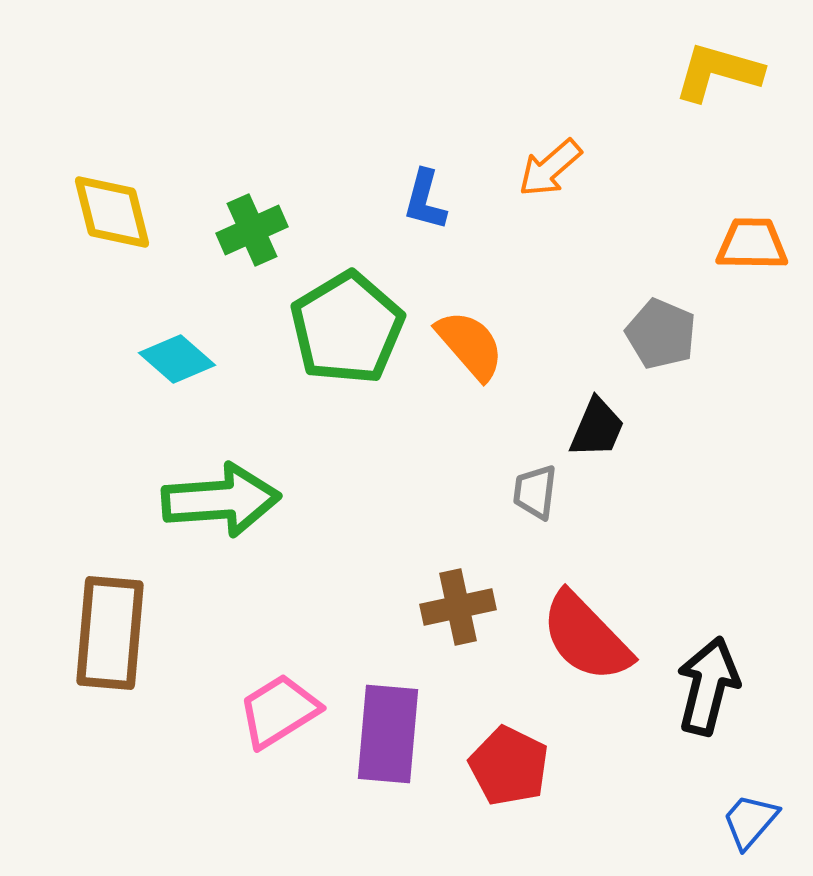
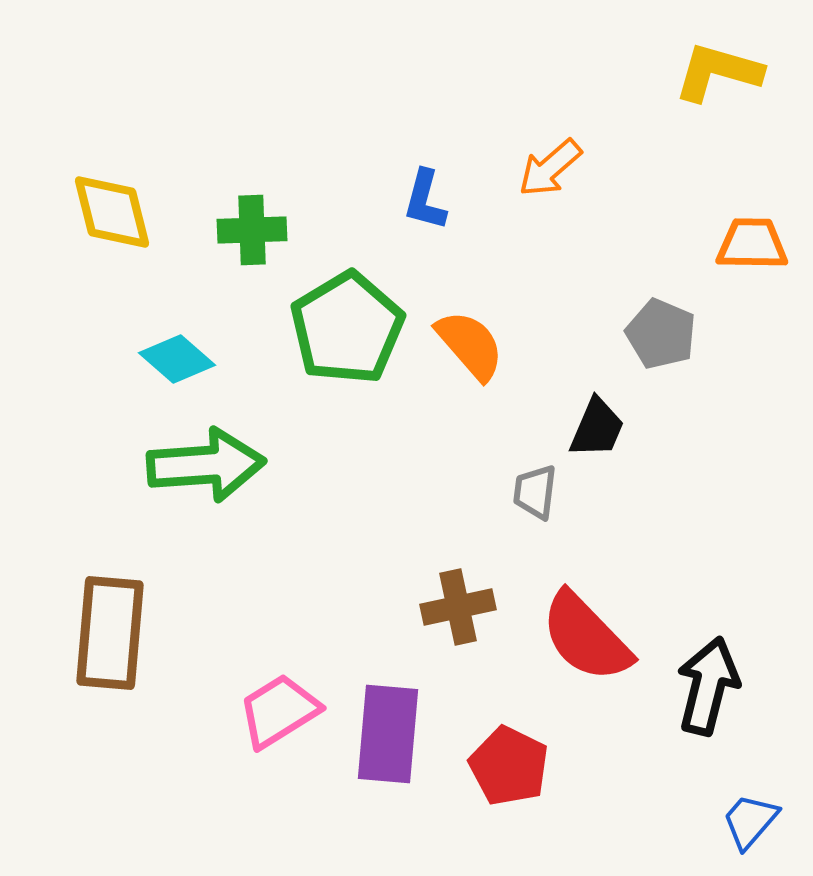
green cross: rotated 22 degrees clockwise
green arrow: moved 15 px left, 35 px up
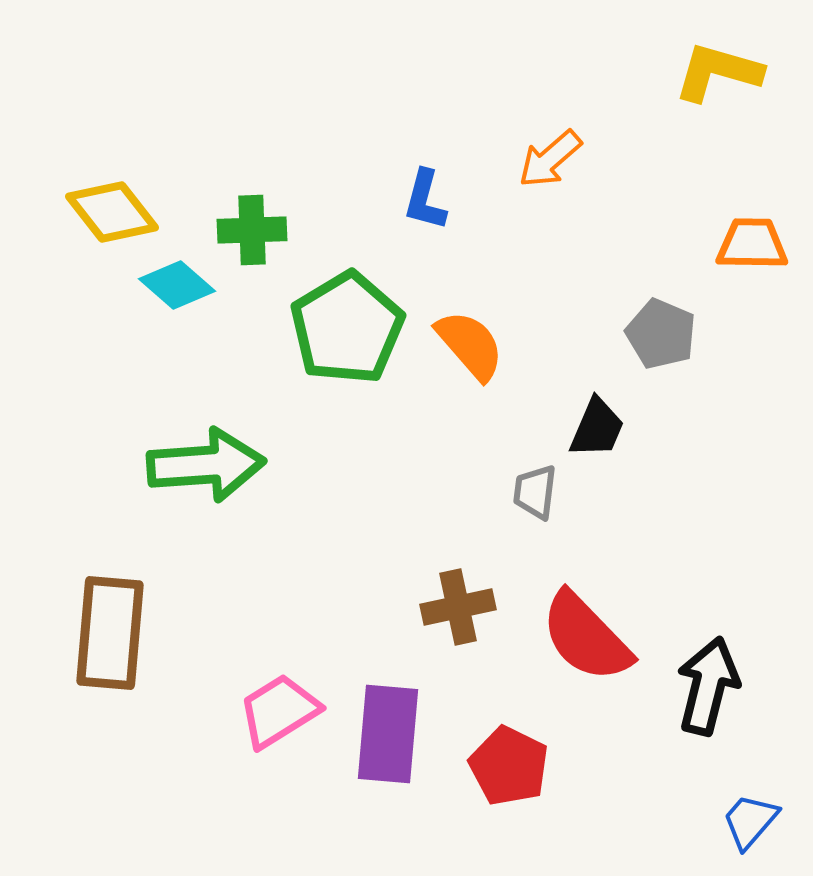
orange arrow: moved 9 px up
yellow diamond: rotated 24 degrees counterclockwise
cyan diamond: moved 74 px up
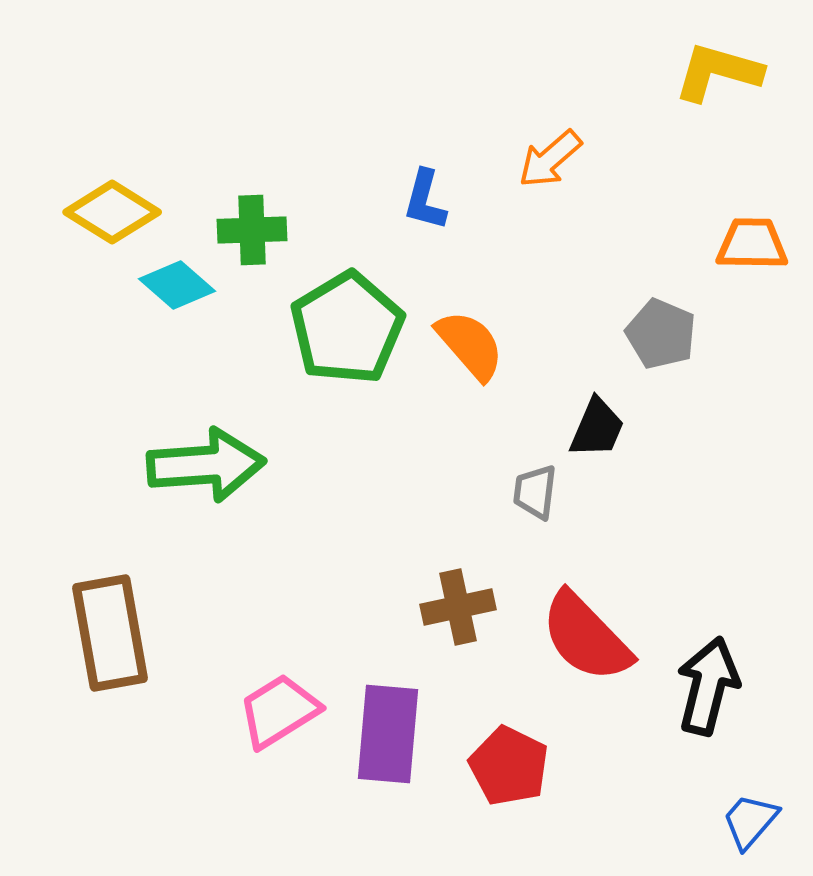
yellow diamond: rotated 20 degrees counterclockwise
brown rectangle: rotated 15 degrees counterclockwise
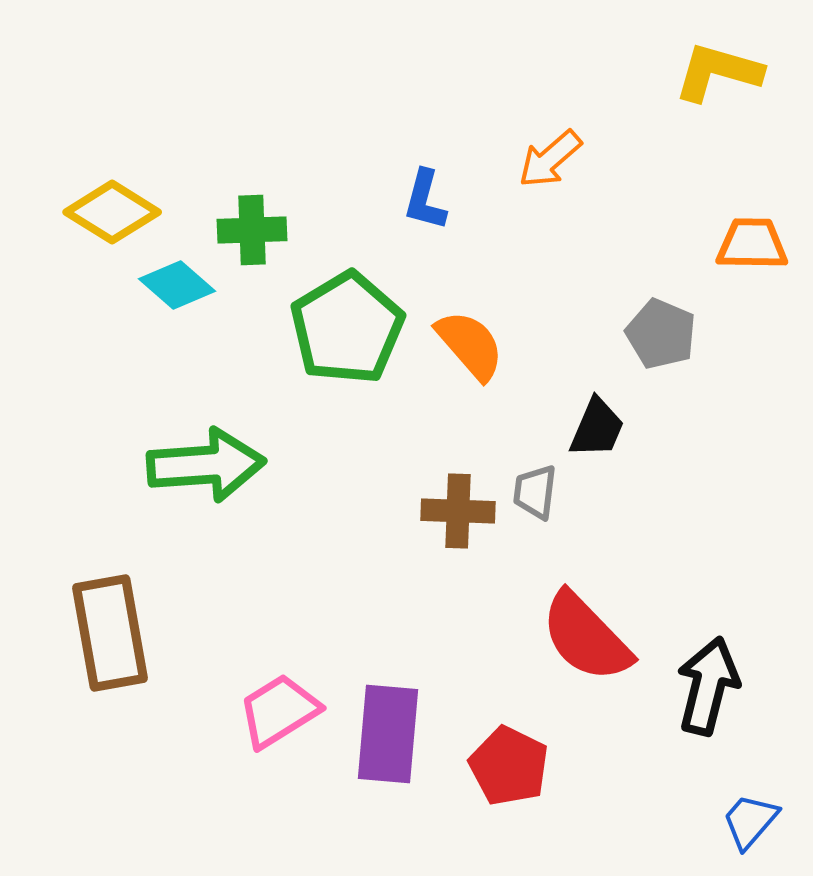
brown cross: moved 96 px up; rotated 14 degrees clockwise
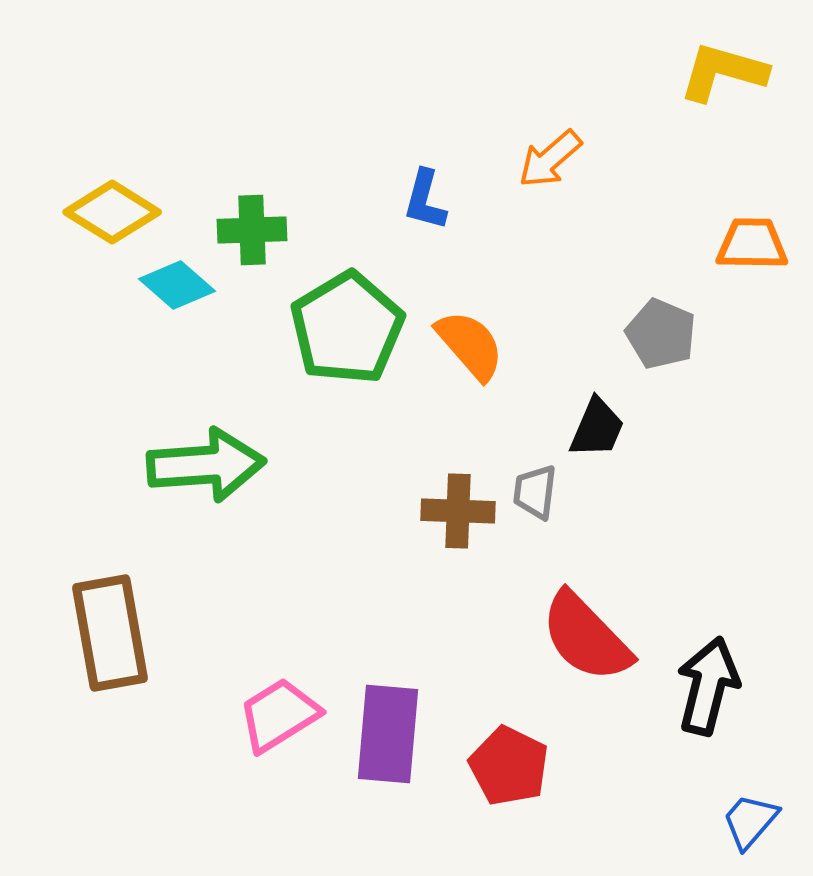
yellow L-shape: moved 5 px right
pink trapezoid: moved 4 px down
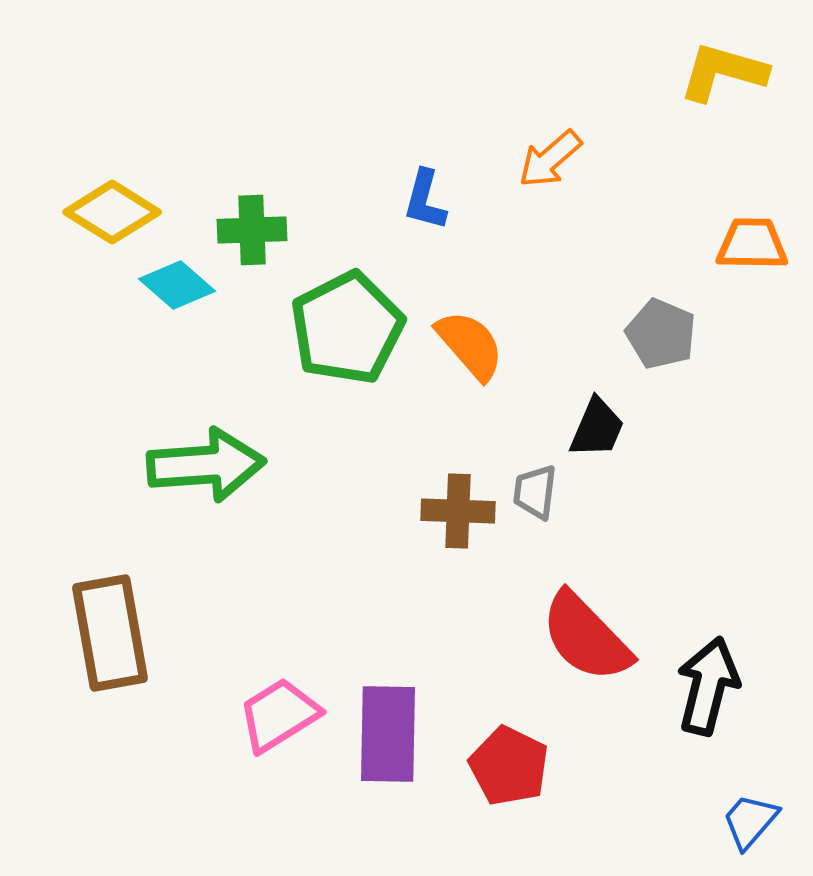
green pentagon: rotated 4 degrees clockwise
purple rectangle: rotated 4 degrees counterclockwise
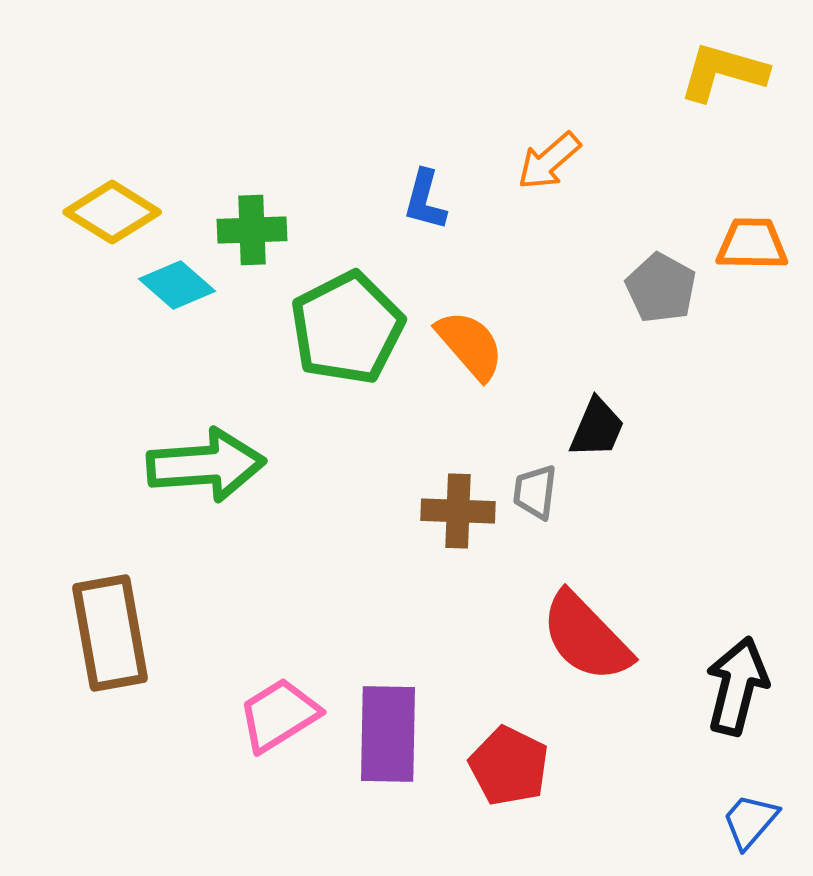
orange arrow: moved 1 px left, 2 px down
gray pentagon: moved 46 px up; rotated 6 degrees clockwise
black arrow: moved 29 px right
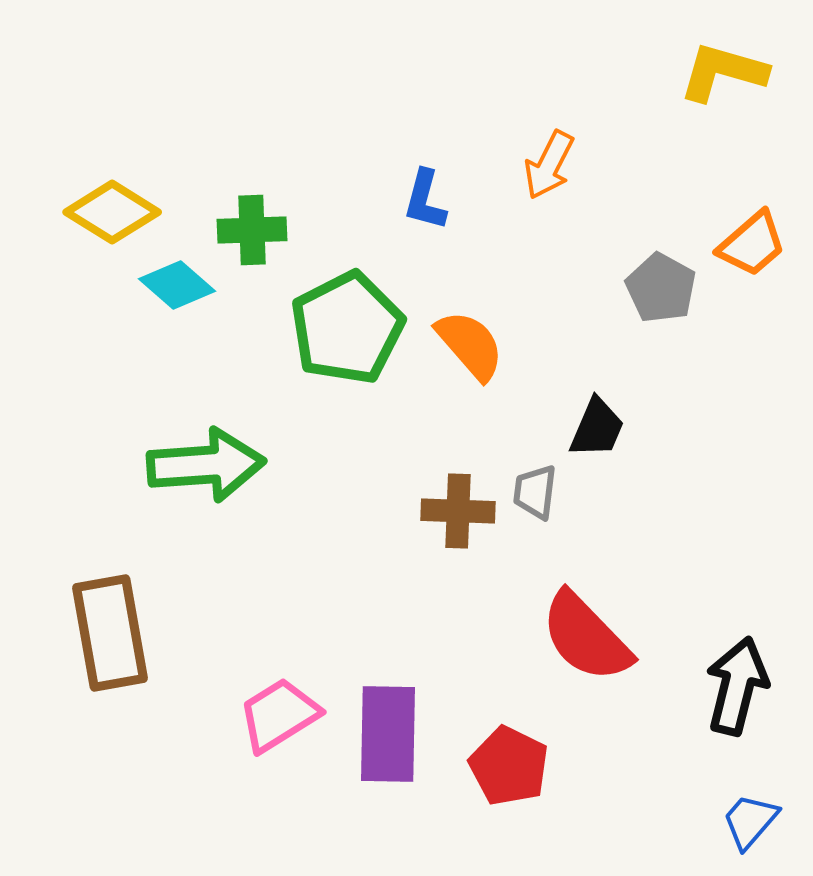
orange arrow: moved 4 px down; rotated 22 degrees counterclockwise
orange trapezoid: rotated 138 degrees clockwise
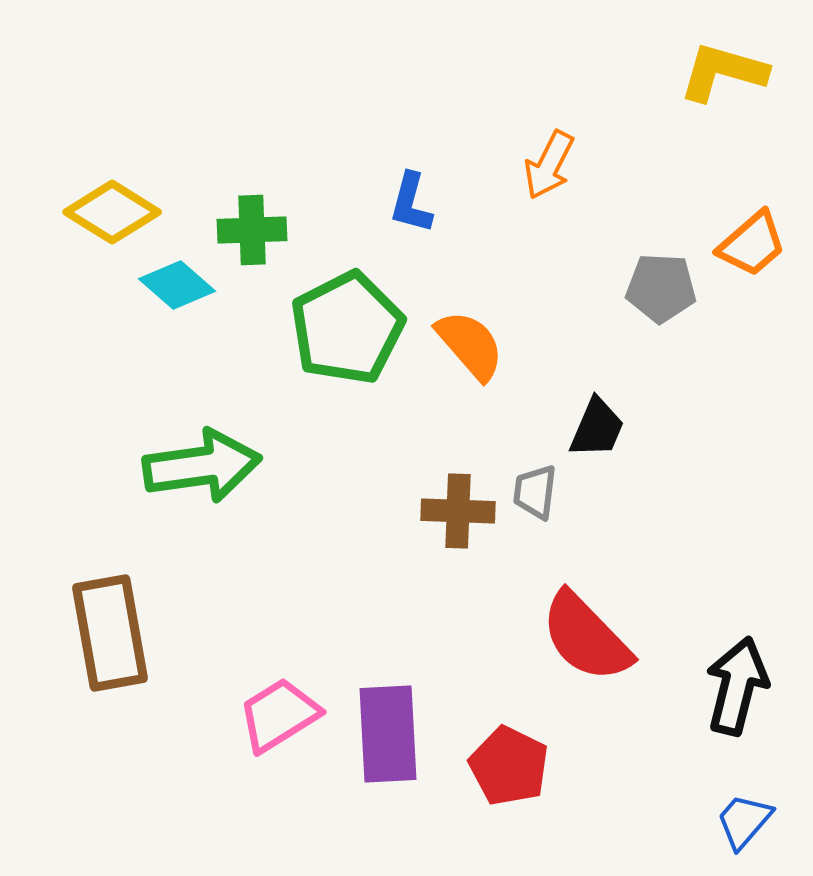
blue L-shape: moved 14 px left, 3 px down
gray pentagon: rotated 26 degrees counterclockwise
green arrow: moved 4 px left, 1 px down; rotated 4 degrees counterclockwise
purple rectangle: rotated 4 degrees counterclockwise
blue trapezoid: moved 6 px left
